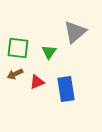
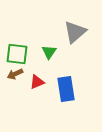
green square: moved 1 px left, 6 px down
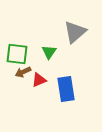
brown arrow: moved 8 px right, 2 px up
red triangle: moved 2 px right, 2 px up
